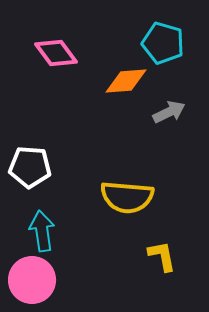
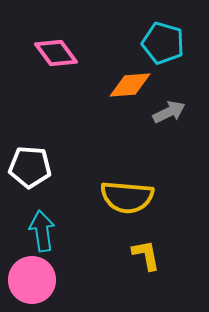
orange diamond: moved 4 px right, 4 px down
yellow L-shape: moved 16 px left, 1 px up
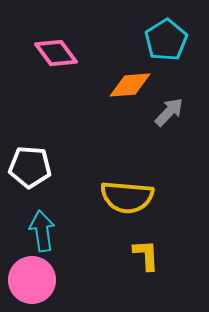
cyan pentagon: moved 3 px right, 3 px up; rotated 24 degrees clockwise
gray arrow: rotated 20 degrees counterclockwise
yellow L-shape: rotated 8 degrees clockwise
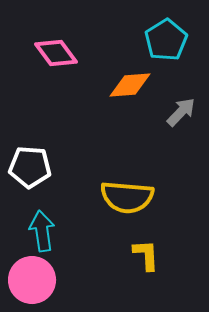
gray arrow: moved 12 px right
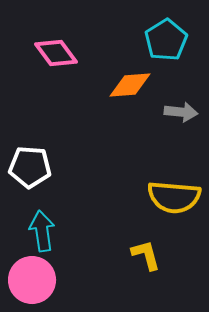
gray arrow: rotated 52 degrees clockwise
yellow semicircle: moved 47 px right
yellow L-shape: rotated 12 degrees counterclockwise
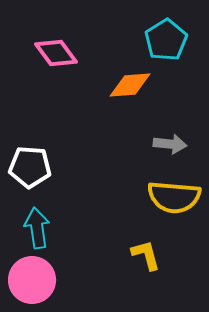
gray arrow: moved 11 px left, 32 px down
cyan arrow: moved 5 px left, 3 px up
